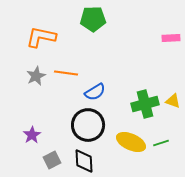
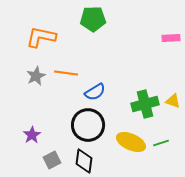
black diamond: rotated 10 degrees clockwise
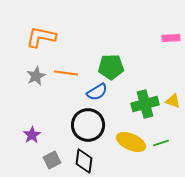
green pentagon: moved 18 px right, 48 px down
blue semicircle: moved 2 px right
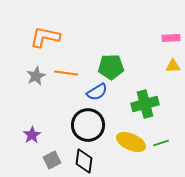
orange L-shape: moved 4 px right
yellow triangle: moved 35 px up; rotated 21 degrees counterclockwise
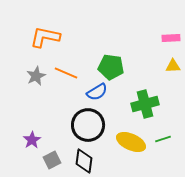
green pentagon: rotated 10 degrees clockwise
orange line: rotated 15 degrees clockwise
purple star: moved 5 px down
green line: moved 2 px right, 4 px up
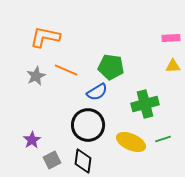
orange line: moved 3 px up
black diamond: moved 1 px left
